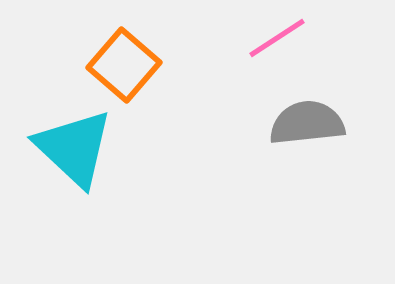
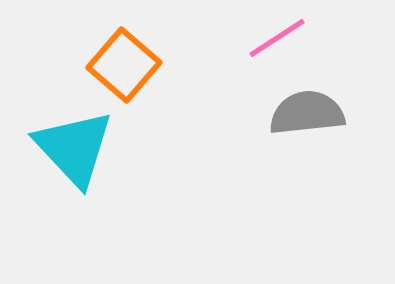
gray semicircle: moved 10 px up
cyan triangle: rotated 4 degrees clockwise
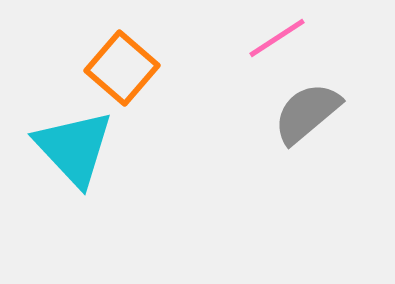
orange square: moved 2 px left, 3 px down
gray semicircle: rotated 34 degrees counterclockwise
